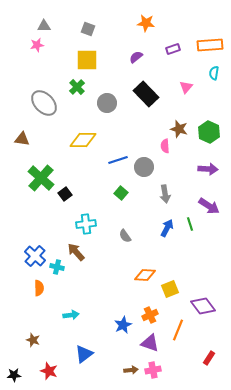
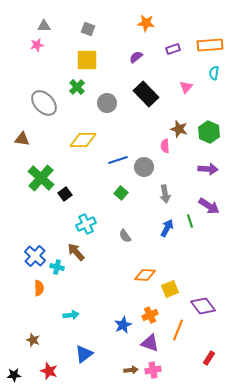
cyan cross at (86, 224): rotated 18 degrees counterclockwise
green line at (190, 224): moved 3 px up
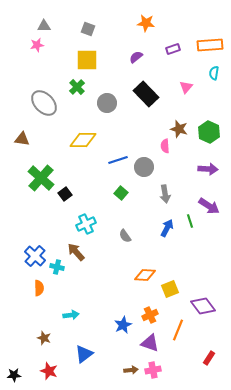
brown star at (33, 340): moved 11 px right, 2 px up
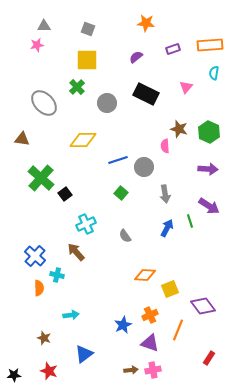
black rectangle at (146, 94): rotated 20 degrees counterclockwise
cyan cross at (57, 267): moved 8 px down
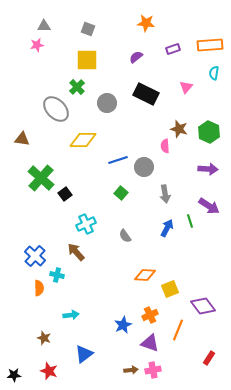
gray ellipse at (44, 103): moved 12 px right, 6 px down
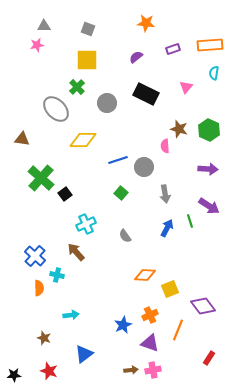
green hexagon at (209, 132): moved 2 px up
